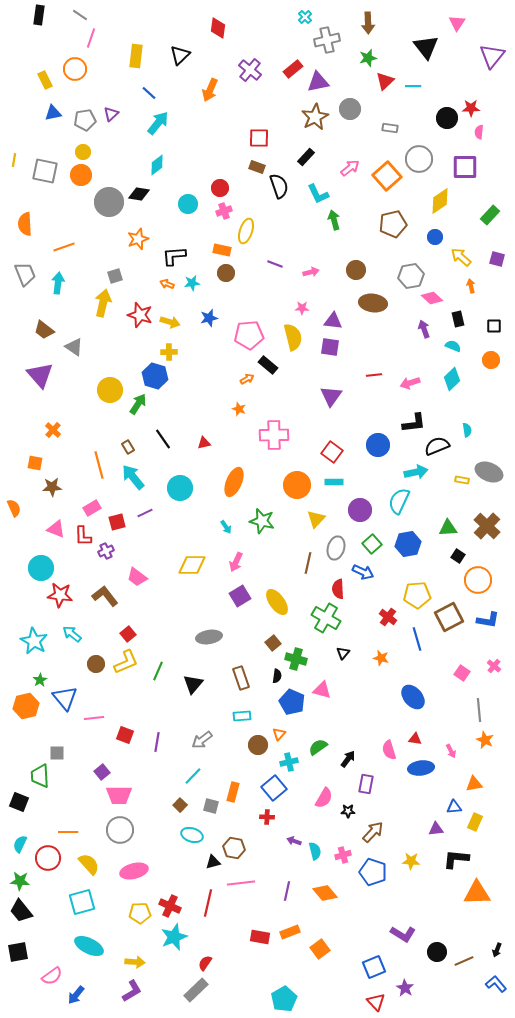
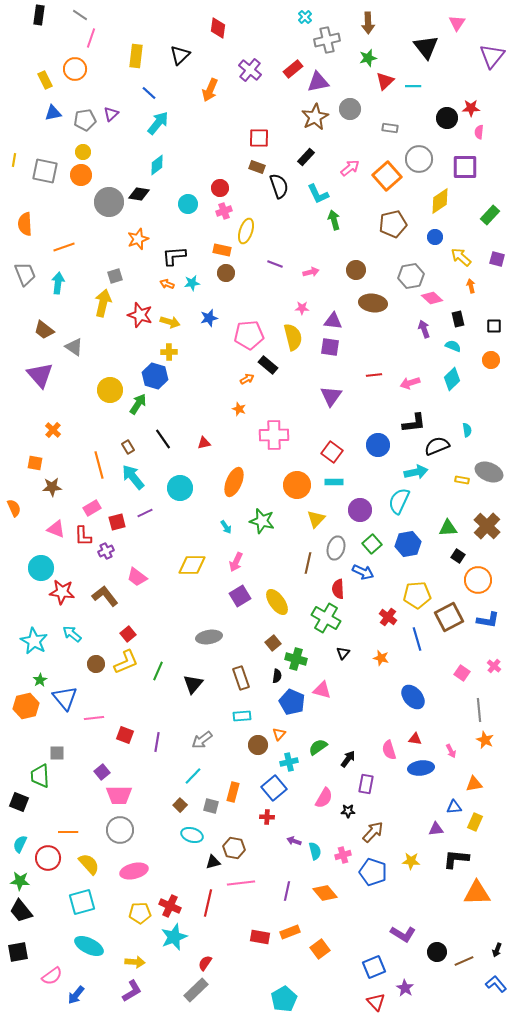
red star at (60, 595): moved 2 px right, 3 px up
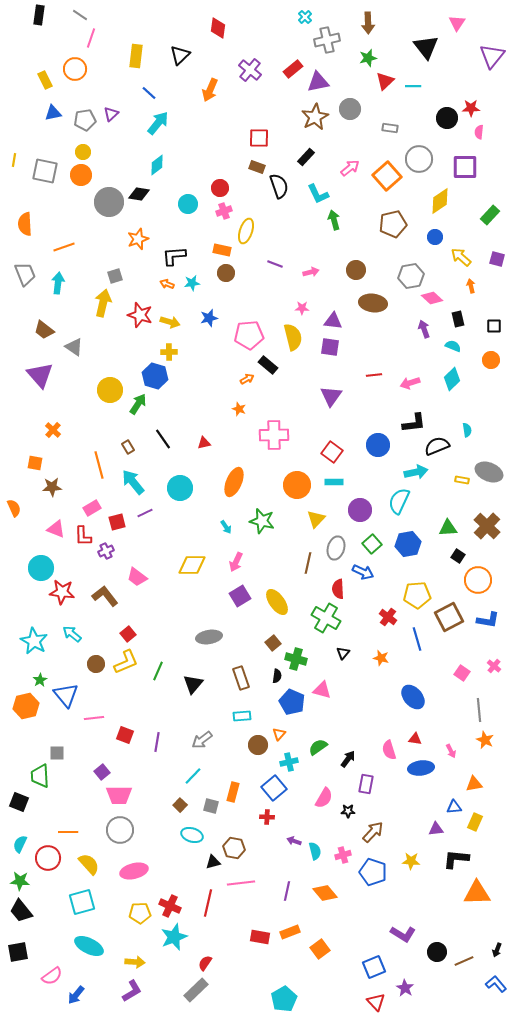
cyan arrow at (133, 477): moved 5 px down
blue triangle at (65, 698): moved 1 px right, 3 px up
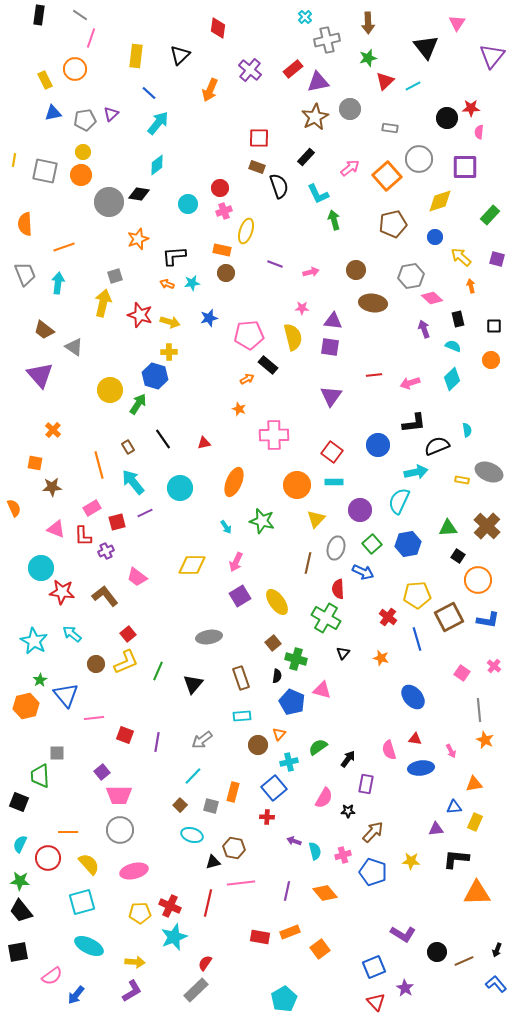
cyan line at (413, 86): rotated 28 degrees counterclockwise
yellow diamond at (440, 201): rotated 16 degrees clockwise
